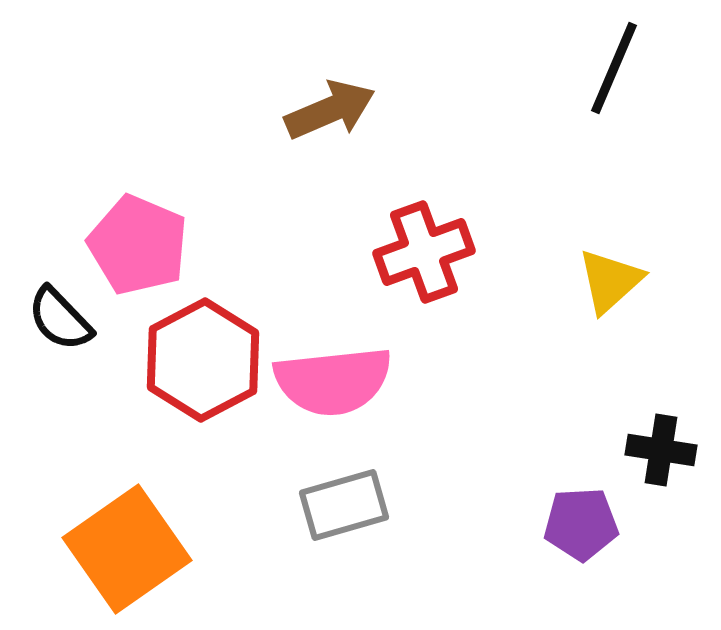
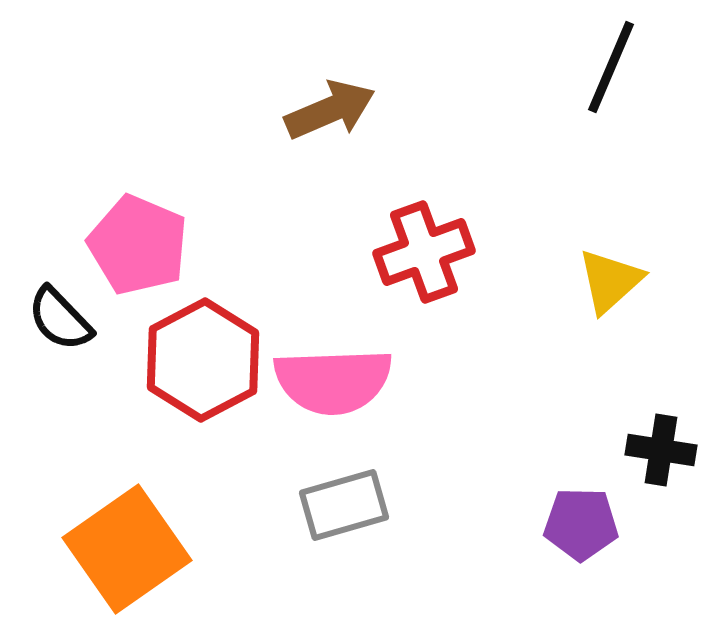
black line: moved 3 px left, 1 px up
pink semicircle: rotated 4 degrees clockwise
purple pentagon: rotated 4 degrees clockwise
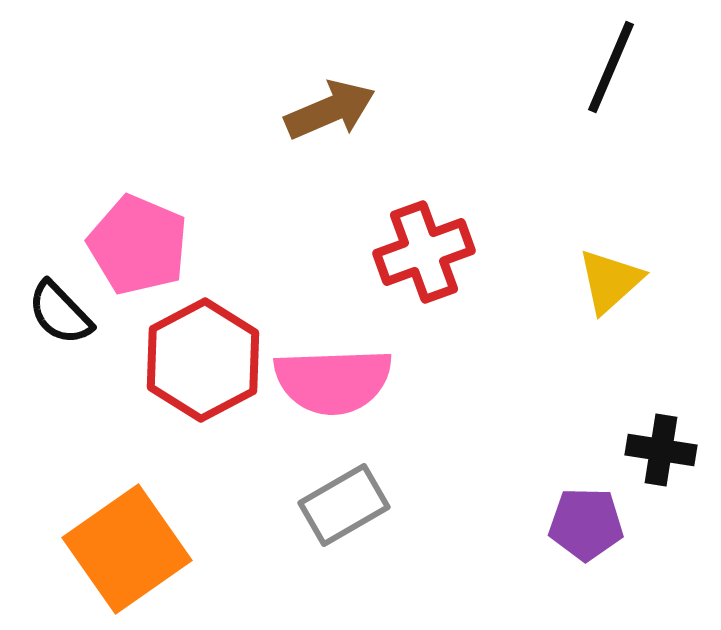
black semicircle: moved 6 px up
gray rectangle: rotated 14 degrees counterclockwise
purple pentagon: moved 5 px right
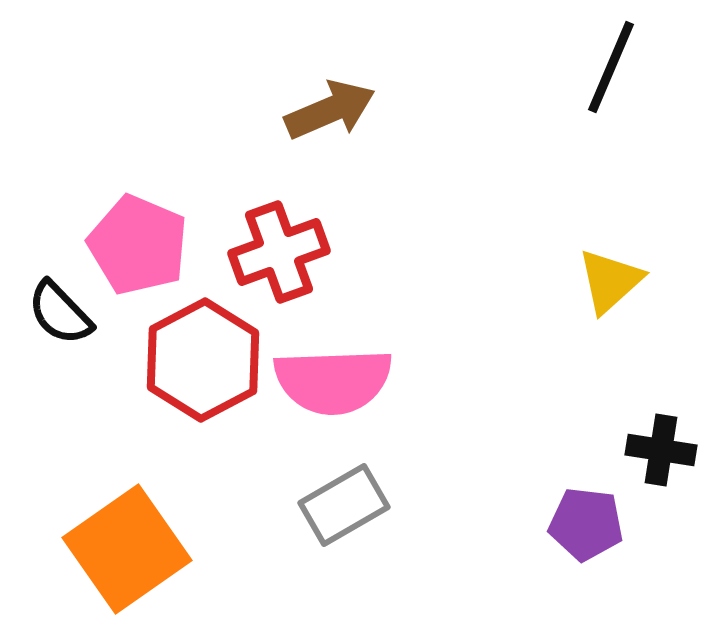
red cross: moved 145 px left
purple pentagon: rotated 6 degrees clockwise
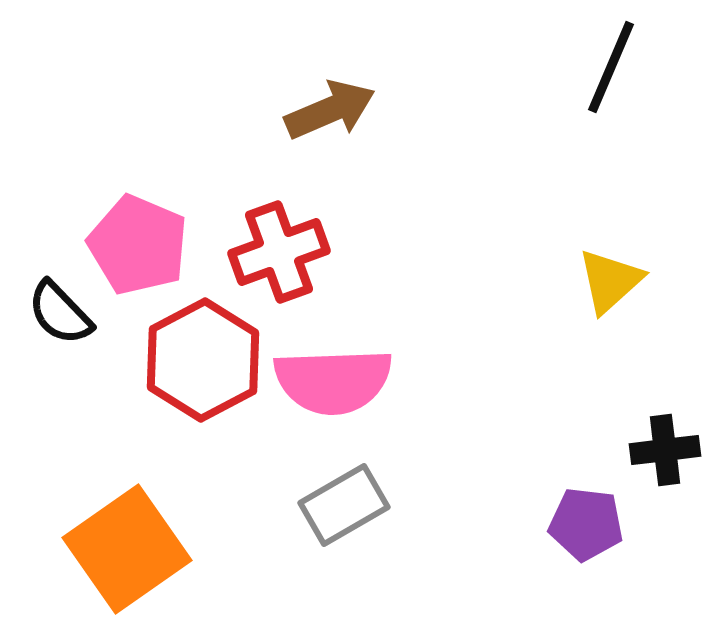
black cross: moved 4 px right; rotated 16 degrees counterclockwise
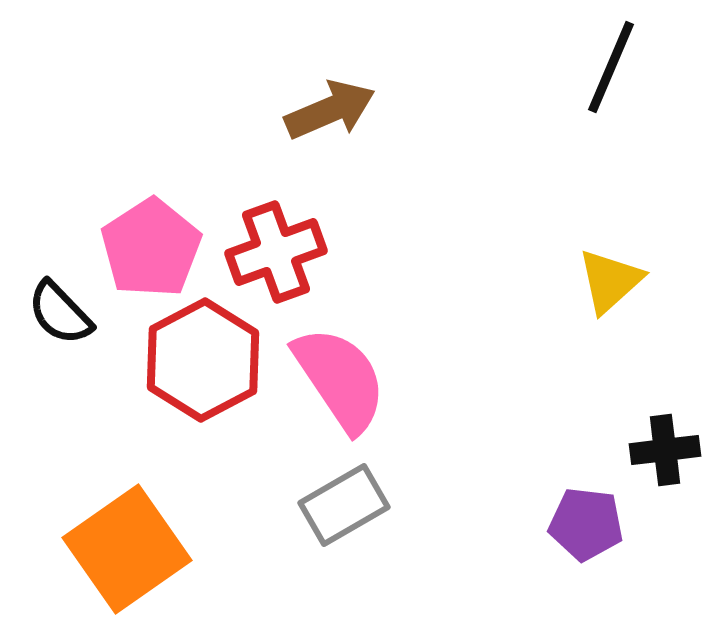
pink pentagon: moved 13 px right, 3 px down; rotated 16 degrees clockwise
red cross: moved 3 px left
pink semicircle: moved 7 px right, 2 px up; rotated 122 degrees counterclockwise
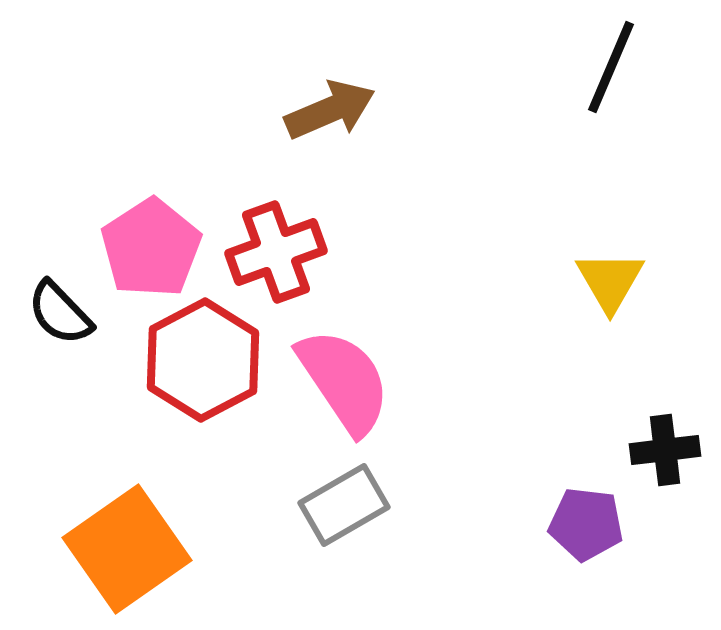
yellow triangle: rotated 18 degrees counterclockwise
pink semicircle: moved 4 px right, 2 px down
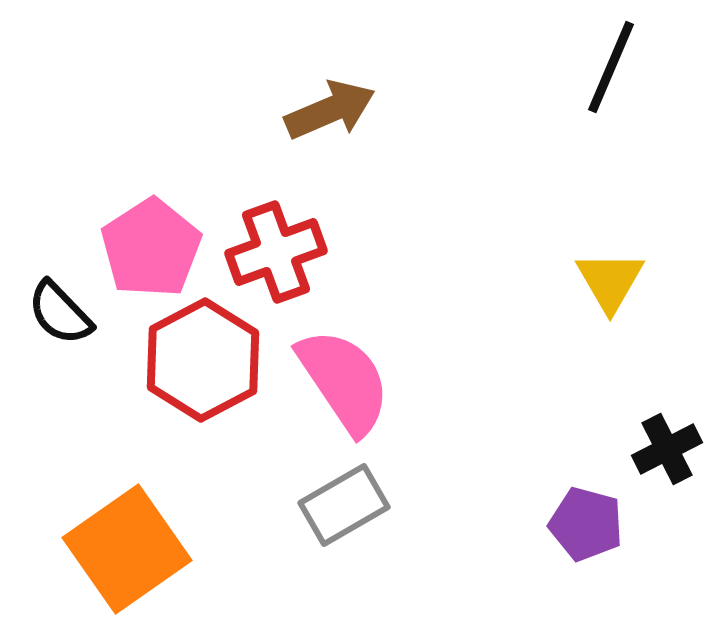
black cross: moved 2 px right, 1 px up; rotated 20 degrees counterclockwise
purple pentagon: rotated 8 degrees clockwise
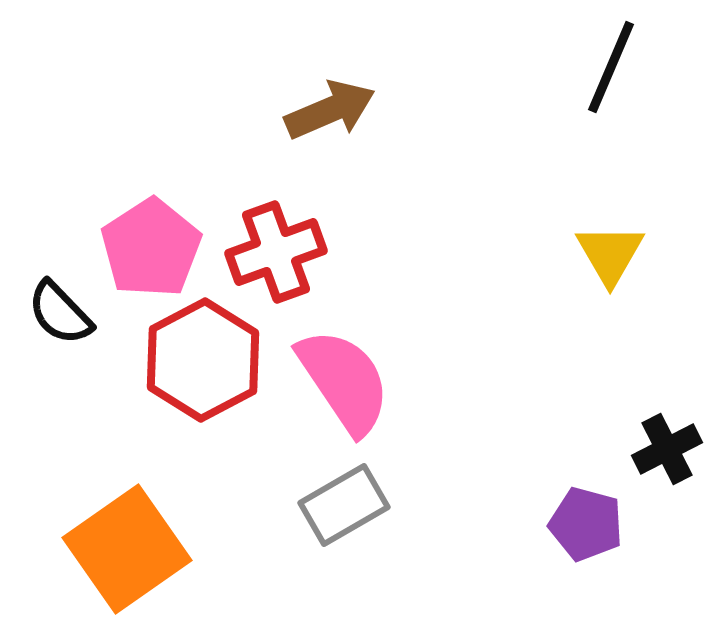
yellow triangle: moved 27 px up
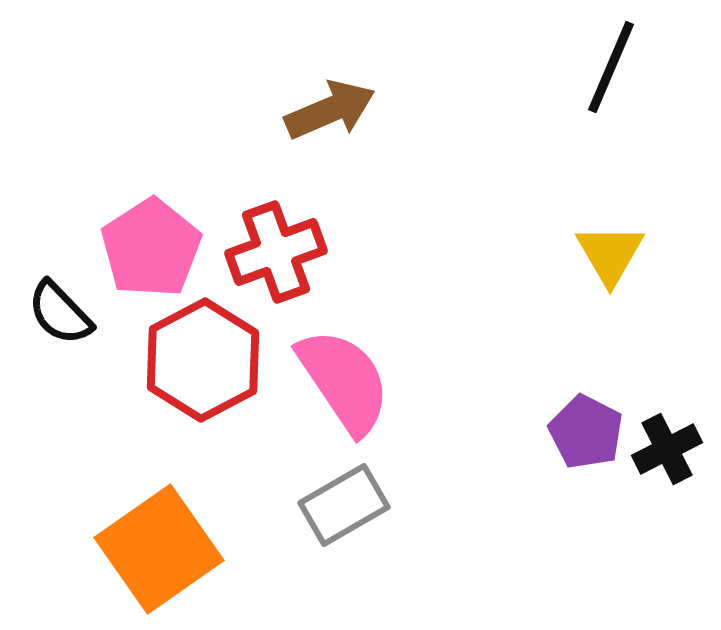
purple pentagon: moved 92 px up; rotated 12 degrees clockwise
orange square: moved 32 px right
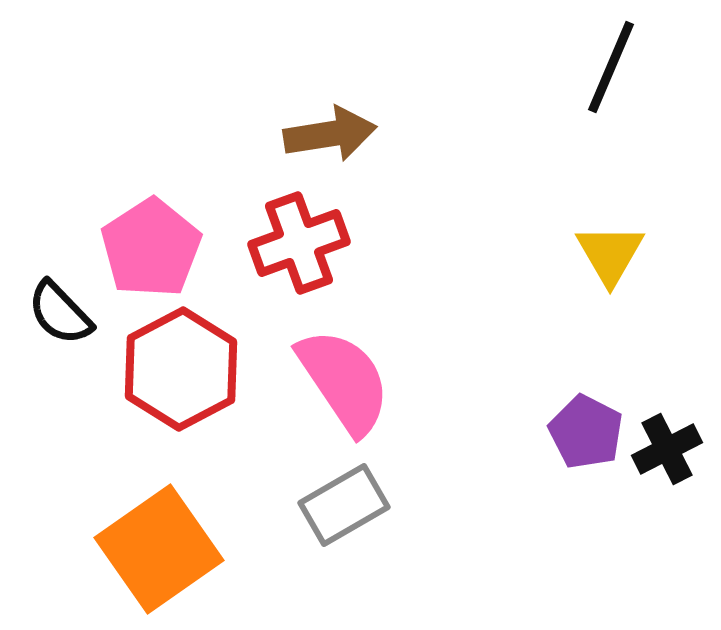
brown arrow: moved 24 px down; rotated 14 degrees clockwise
red cross: moved 23 px right, 9 px up
red hexagon: moved 22 px left, 9 px down
